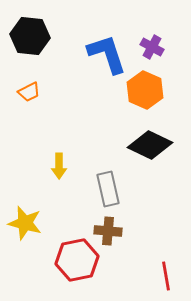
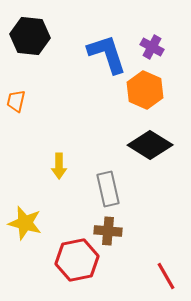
orange trapezoid: moved 13 px left, 9 px down; rotated 130 degrees clockwise
black diamond: rotated 6 degrees clockwise
red line: rotated 20 degrees counterclockwise
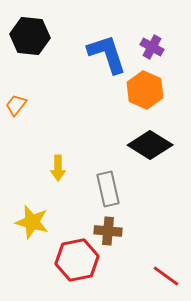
orange trapezoid: moved 4 px down; rotated 25 degrees clockwise
yellow arrow: moved 1 px left, 2 px down
yellow star: moved 7 px right, 1 px up
red line: rotated 24 degrees counterclockwise
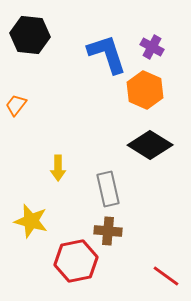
black hexagon: moved 1 px up
yellow star: moved 1 px left, 1 px up
red hexagon: moved 1 px left, 1 px down
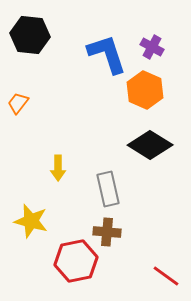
orange trapezoid: moved 2 px right, 2 px up
brown cross: moved 1 px left, 1 px down
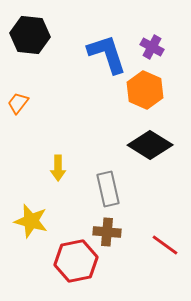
red line: moved 1 px left, 31 px up
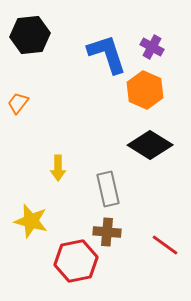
black hexagon: rotated 12 degrees counterclockwise
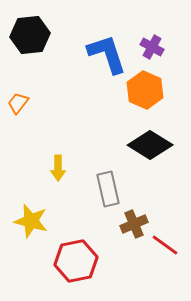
brown cross: moved 27 px right, 8 px up; rotated 28 degrees counterclockwise
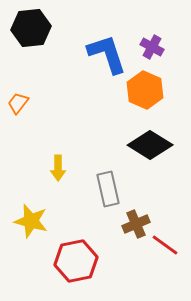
black hexagon: moved 1 px right, 7 px up
brown cross: moved 2 px right
